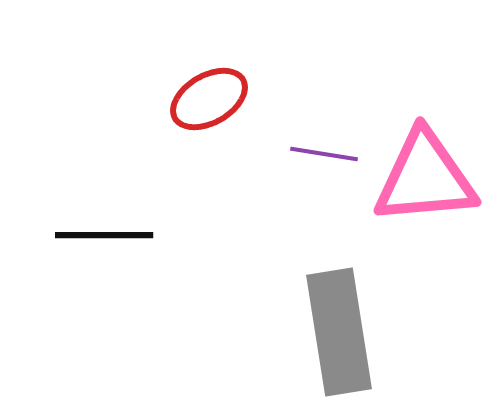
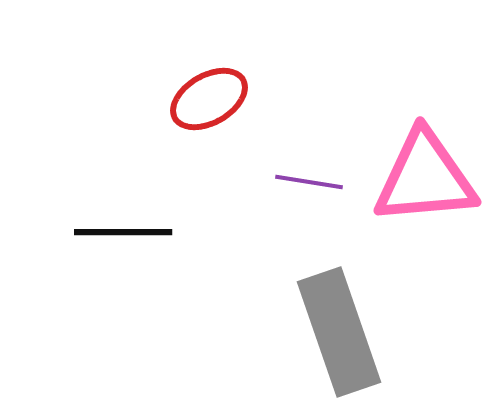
purple line: moved 15 px left, 28 px down
black line: moved 19 px right, 3 px up
gray rectangle: rotated 10 degrees counterclockwise
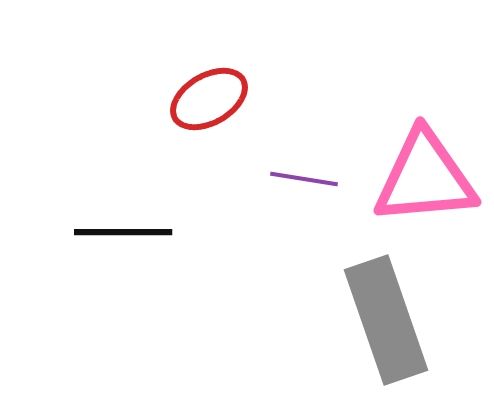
purple line: moved 5 px left, 3 px up
gray rectangle: moved 47 px right, 12 px up
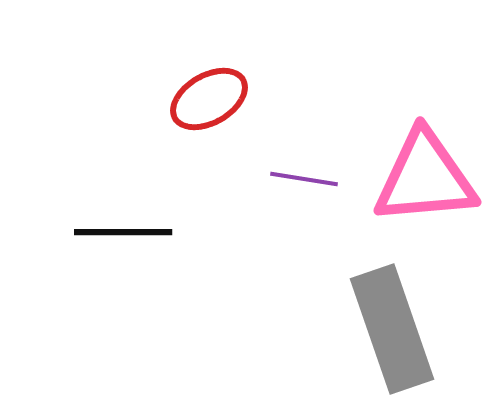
gray rectangle: moved 6 px right, 9 px down
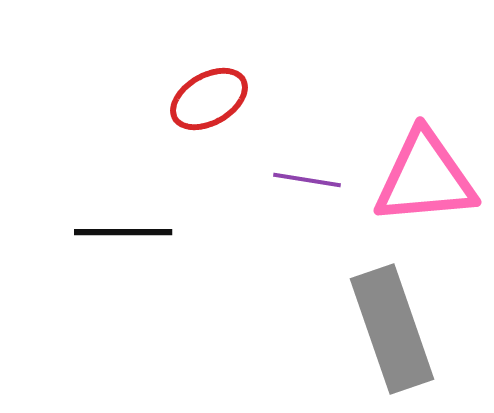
purple line: moved 3 px right, 1 px down
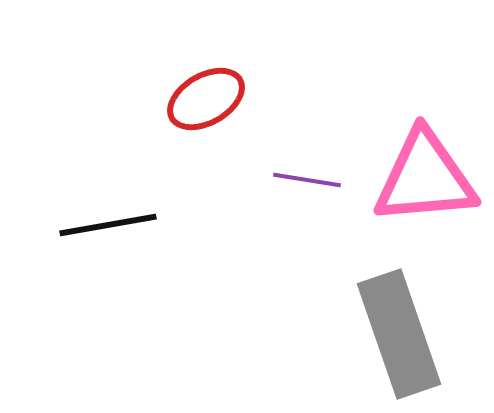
red ellipse: moved 3 px left
black line: moved 15 px left, 7 px up; rotated 10 degrees counterclockwise
gray rectangle: moved 7 px right, 5 px down
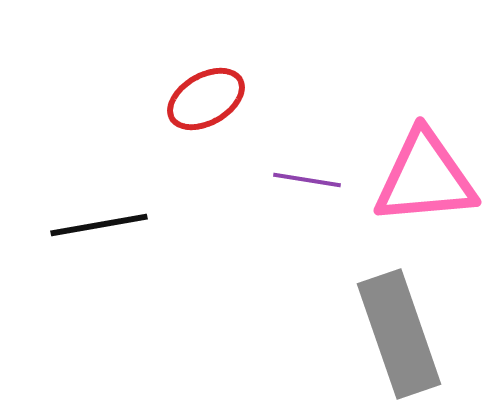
black line: moved 9 px left
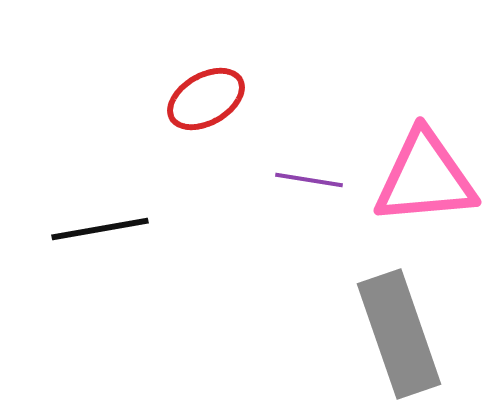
purple line: moved 2 px right
black line: moved 1 px right, 4 px down
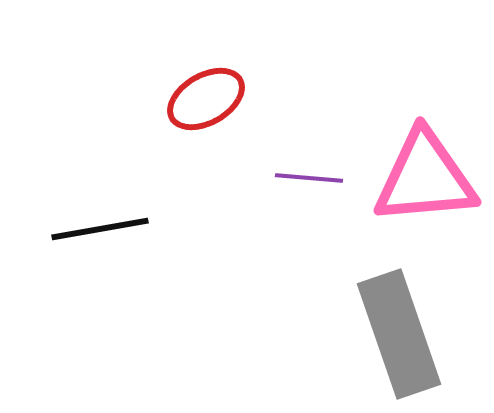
purple line: moved 2 px up; rotated 4 degrees counterclockwise
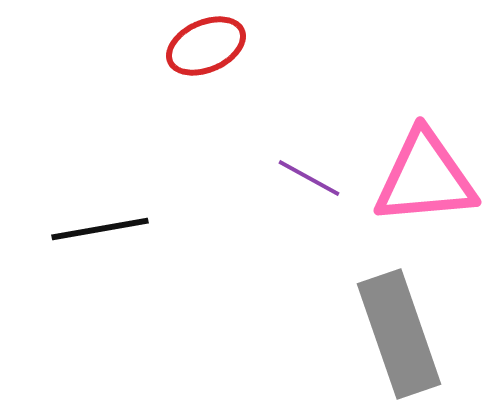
red ellipse: moved 53 px up; rotated 6 degrees clockwise
purple line: rotated 24 degrees clockwise
